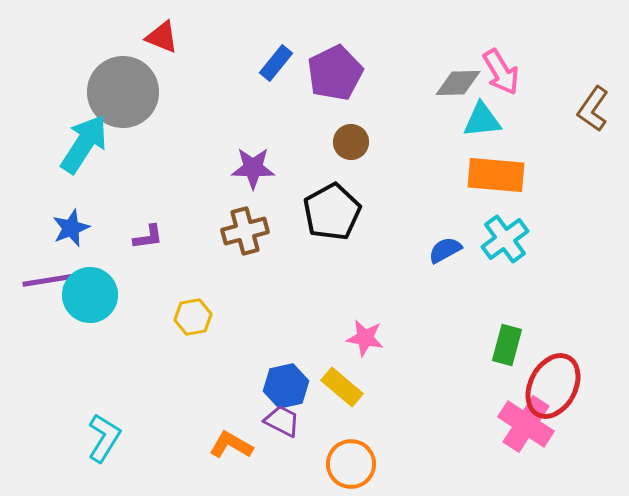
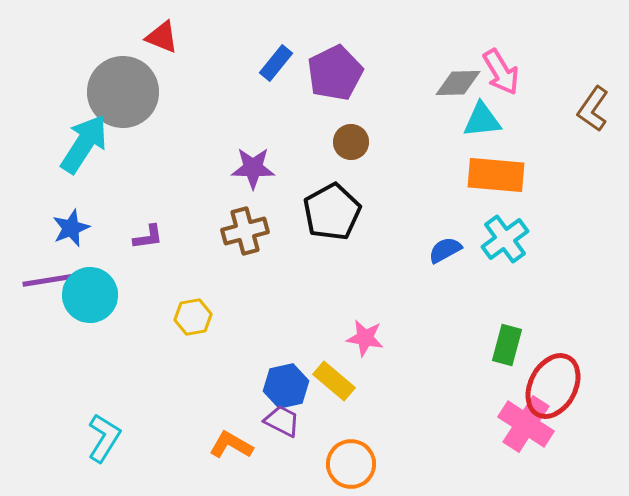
yellow rectangle: moved 8 px left, 6 px up
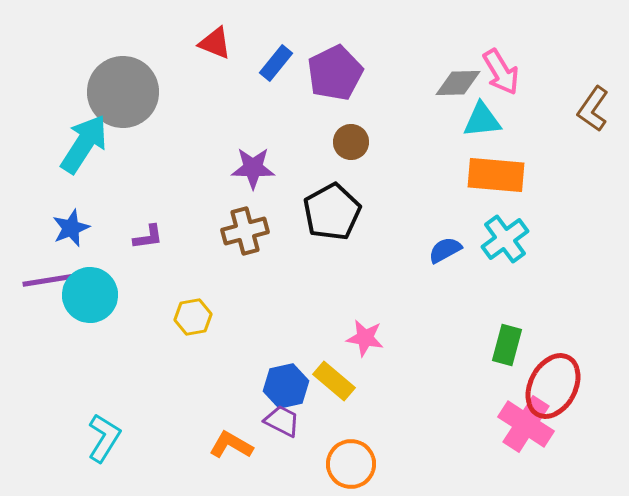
red triangle: moved 53 px right, 6 px down
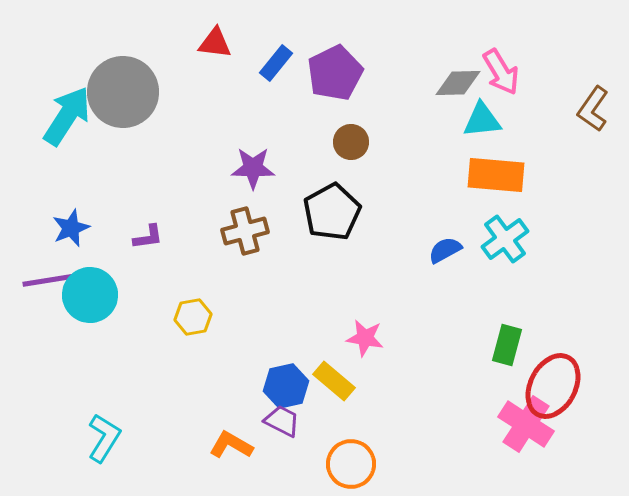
red triangle: rotated 15 degrees counterclockwise
cyan arrow: moved 17 px left, 28 px up
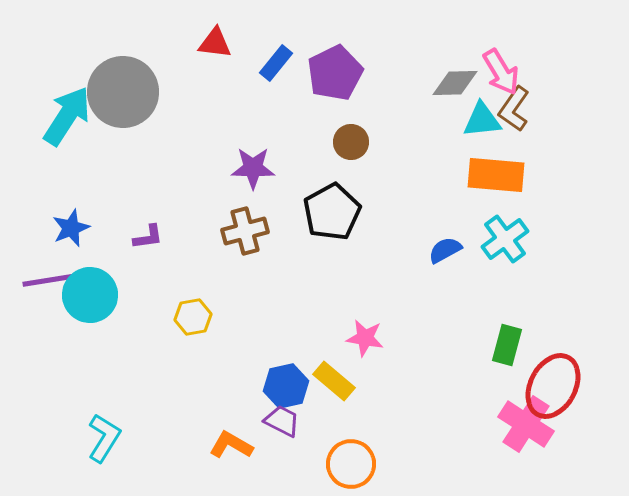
gray diamond: moved 3 px left
brown L-shape: moved 79 px left
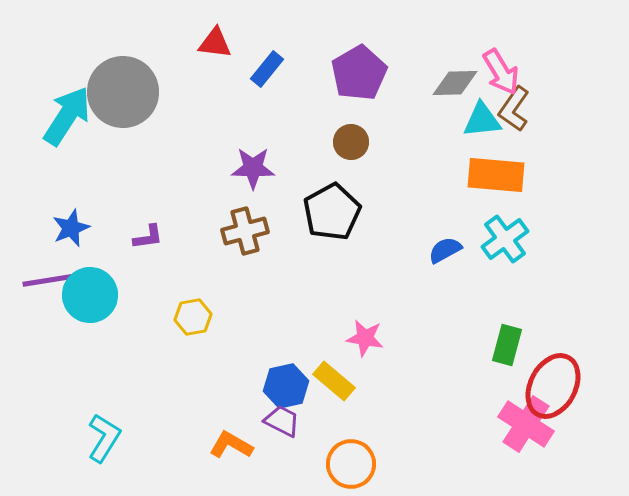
blue rectangle: moved 9 px left, 6 px down
purple pentagon: moved 24 px right; rotated 4 degrees counterclockwise
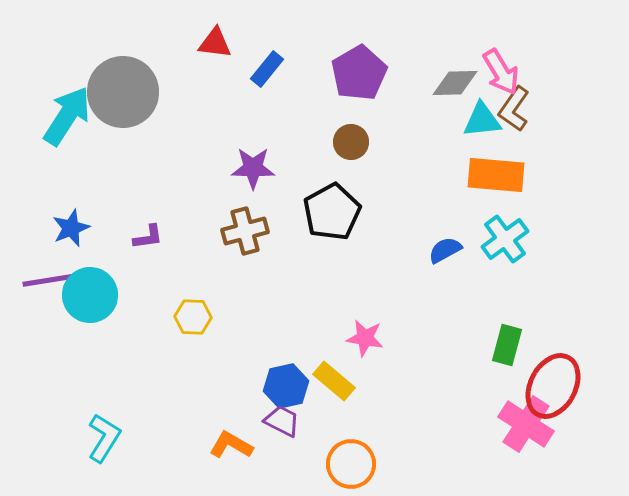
yellow hexagon: rotated 12 degrees clockwise
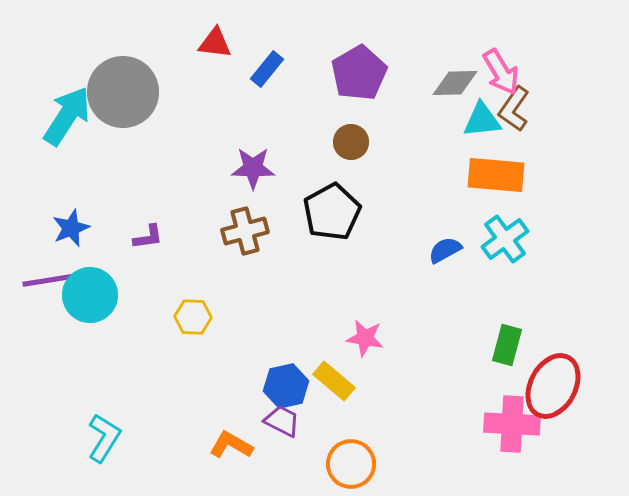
pink cross: moved 14 px left; rotated 30 degrees counterclockwise
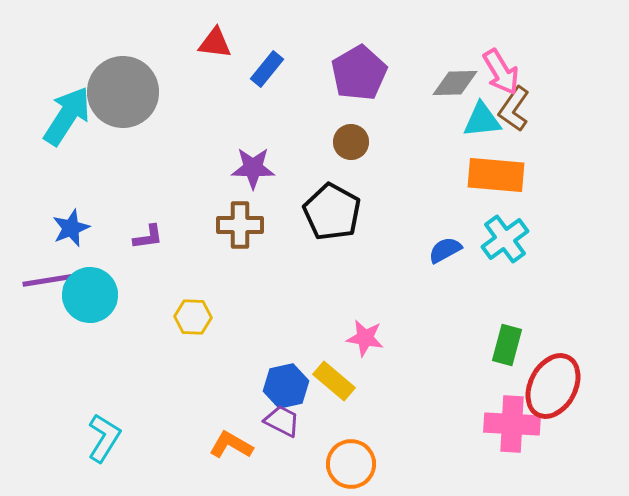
black pentagon: rotated 14 degrees counterclockwise
brown cross: moved 5 px left, 6 px up; rotated 15 degrees clockwise
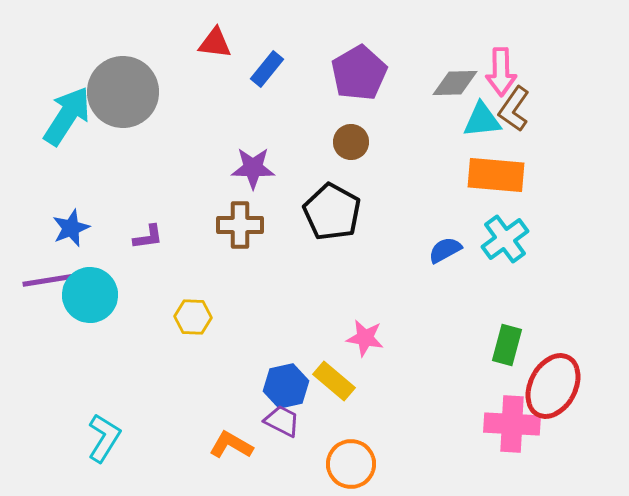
pink arrow: rotated 30 degrees clockwise
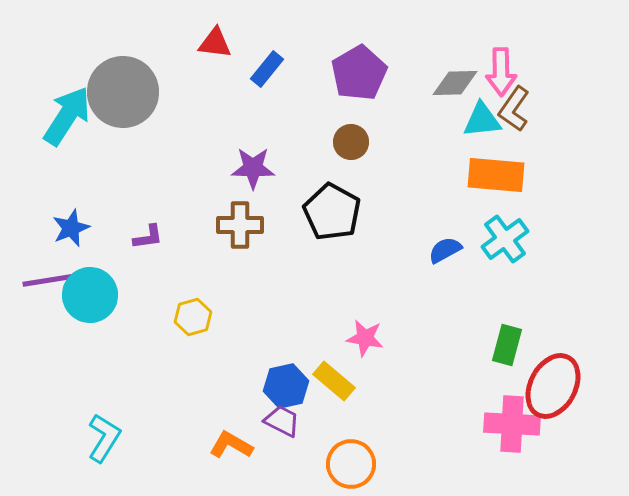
yellow hexagon: rotated 18 degrees counterclockwise
